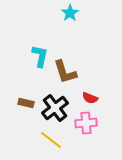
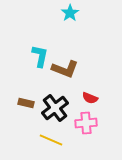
brown L-shape: moved 3 px up; rotated 52 degrees counterclockwise
yellow line: rotated 15 degrees counterclockwise
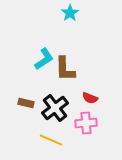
cyan L-shape: moved 4 px right, 3 px down; rotated 45 degrees clockwise
brown L-shape: rotated 68 degrees clockwise
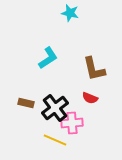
cyan star: rotated 24 degrees counterclockwise
cyan L-shape: moved 4 px right, 1 px up
brown L-shape: moved 29 px right; rotated 12 degrees counterclockwise
pink cross: moved 14 px left
yellow line: moved 4 px right
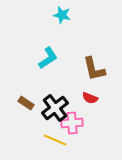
cyan star: moved 8 px left, 2 px down
brown rectangle: rotated 21 degrees clockwise
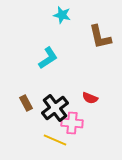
brown L-shape: moved 6 px right, 32 px up
brown rectangle: rotated 28 degrees clockwise
pink cross: rotated 10 degrees clockwise
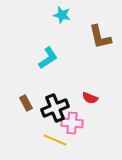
black cross: rotated 16 degrees clockwise
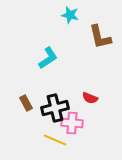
cyan star: moved 8 px right
black cross: rotated 8 degrees clockwise
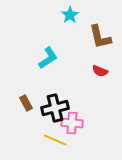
cyan star: rotated 24 degrees clockwise
red semicircle: moved 10 px right, 27 px up
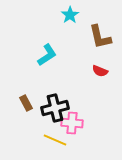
cyan L-shape: moved 1 px left, 3 px up
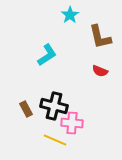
brown rectangle: moved 6 px down
black cross: moved 1 px left, 2 px up; rotated 28 degrees clockwise
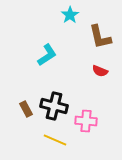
pink cross: moved 14 px right, 2 px up
